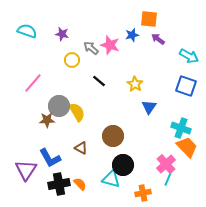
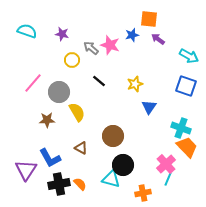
yellow star: rotated 21 degrees clockwise
gray circle: moved 14 px up
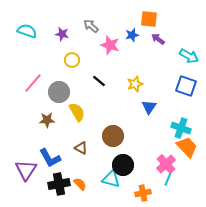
gray arrow: moved 22 px up
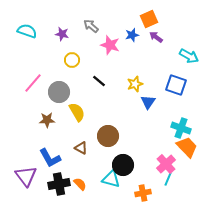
orange square: rotated 30 degrees counterclockwise
purple arrow: moved 2 px left, 2 px up
blue square: moved 10 px left, 1 px up
blue triangle: moved 1 px left, 5 px up
brown circle: moved 5 px left
purple triangle: moved 6 px down; rotated 10 degrees counterclockwise
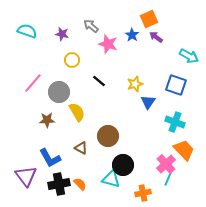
blue star: rotated 24 degrees counterclockwise
pink star: moved 2 px left, 1 px up
cyan cross: moved 6 px left, 6 px up
orange trapezoid: moved 3 px left, 3 px down
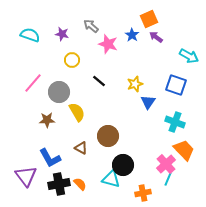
cyan semicircle: moved 3 px right, 4 px down
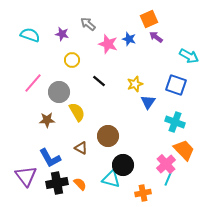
gray arrow: moved 3 px left, 2 px up
blue star: moved 3 px left, 4 px down; rotated 16 degrees counterclockwise
black cross: moved 2 px left, 1 px up
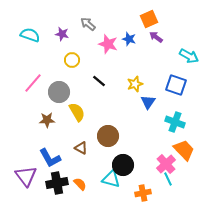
cyan line: rotated 48 degrees counterclockwise
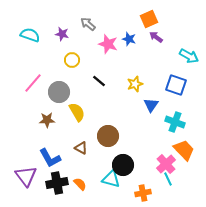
blue triangle: moved 3 px right, 3 px down
